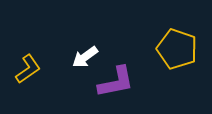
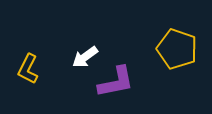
yellow L-shape: rotated 152 degrees clockwise
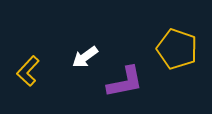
yellow L-shape: moved 2 px down; rotated 16 degrees clockwise
purple L-shape: moved 9 px right
